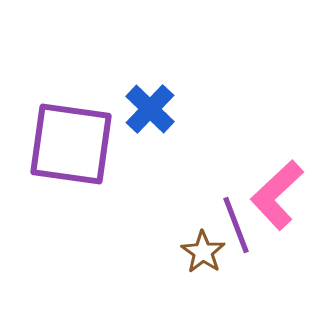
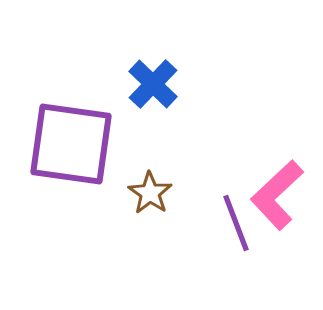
blue cross: moved 3 px right, 25 px up
purple line: moved 2 px up
brown star: moved 53 px left, 59 px up
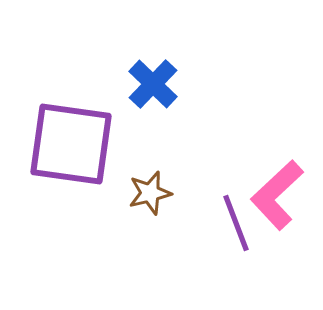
brown star: rotated 24 degrees clockwise
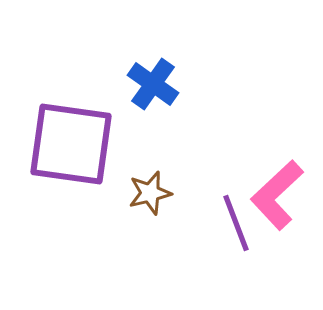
blue cross: rotated 9 degrees counterclockwise
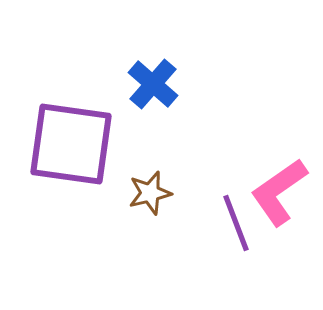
blue cross: rotated 6 degrees clockwise
pink L-shape: moved 2 px right, 3 px up; rotated 8 degrees clockwise
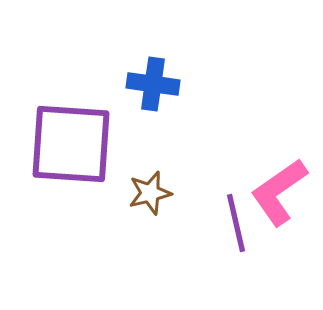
blue cross: rotated 33 degrees counterclockwise
purple square: rotated 4 degrees counterclockwise
purple line: rotated 8 degrees clockwise
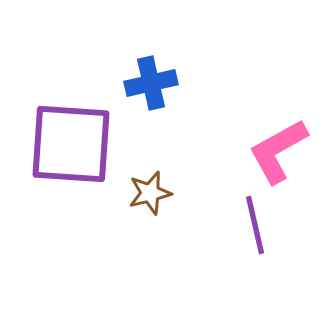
blue cross: moved 2 px left, 1 px up; rotated 21 degrees counterclockwise
pink L-shape: moved 1 px left, 41 px up; rotated 6 degrees clockwise
purple line: moved 19 px right, 2 px down
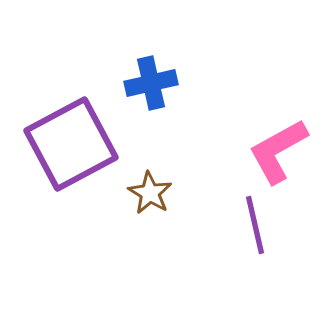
purple square: rotated 32 degrees counterclockwise
brown star: rotated 27 degrees counterclockwise
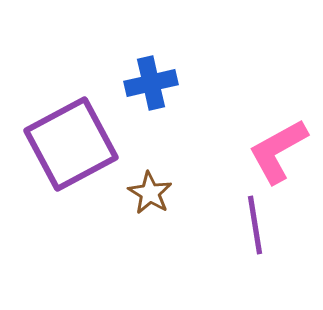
purple line: rotated 4 degrees clockwise
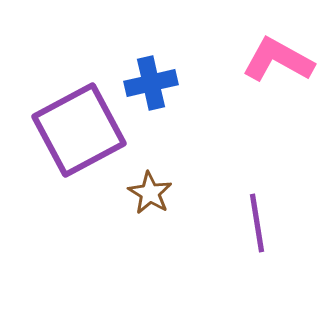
purple square: moved 8 px right, 14 px up
pink L-shape: moved 91 px up; rotated 58 degrees clockwise
purple line: moved 2 px right, 2 px up
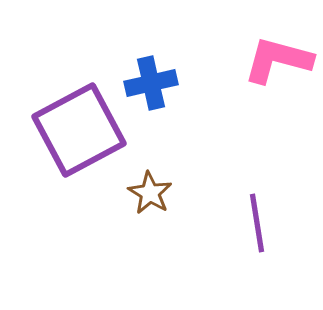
pink L-shape: rotated 14 degrees counterclockwise
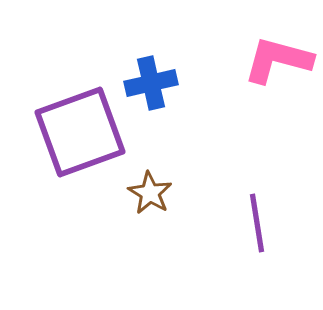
purple square: moved 1 px right, 2 px down; rotated 8 degrees clockwise
